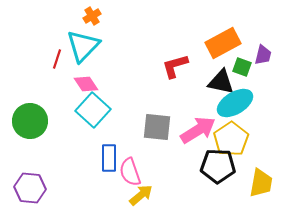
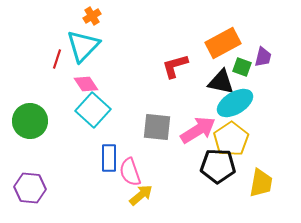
purple trapezoid: moved 2 px down
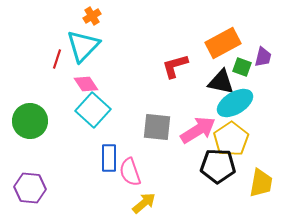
yellow arrow: moved 3 px right, 8 px down
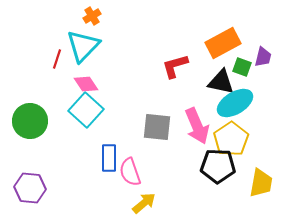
cyan square: moved 7 px left
pink arrow: moved 1 px left, 4 px up; rotated 99 degrees clockwise
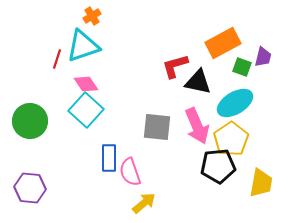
cyan triangle: rotated 27 degrees clockwise
black triangle: moved 23 px left
black pentagon: rotated 8 degrees counterclockwise
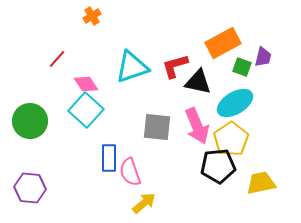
cyan triangle: moved 49 px right, 21 px down
red line: rotated 24 degrees clockwise
yellow trapezoid: rotated 112 degrees counterclockwise
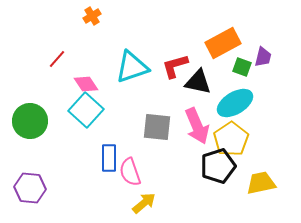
black pentagon: rotated 12 degrees counterclockwise
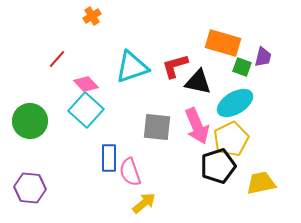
orange rectangle: rotated 44 degrees clockwise
pink diamond: rotated 10 degrees counterclockwise
yellow pentagon: rotated 8 degrees clockwise
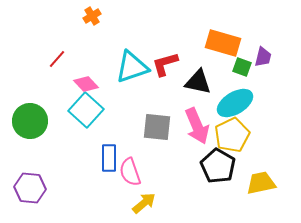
red L-shape: moved 10 px left, 2 px up
yellow pentagon: moved 1 px right, 4 px up
black pentagon: rotated 24 degrees counterclockwise
